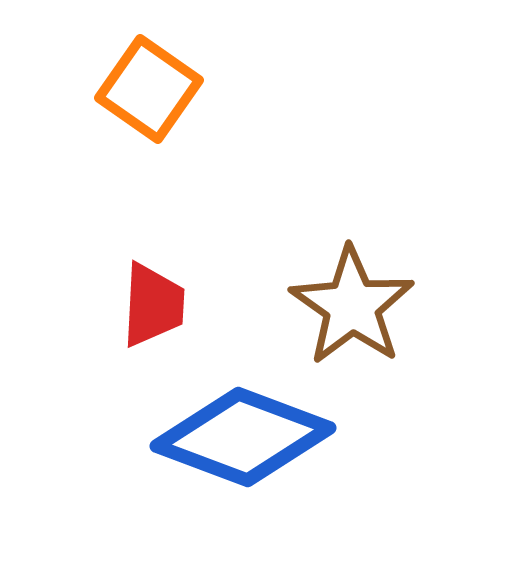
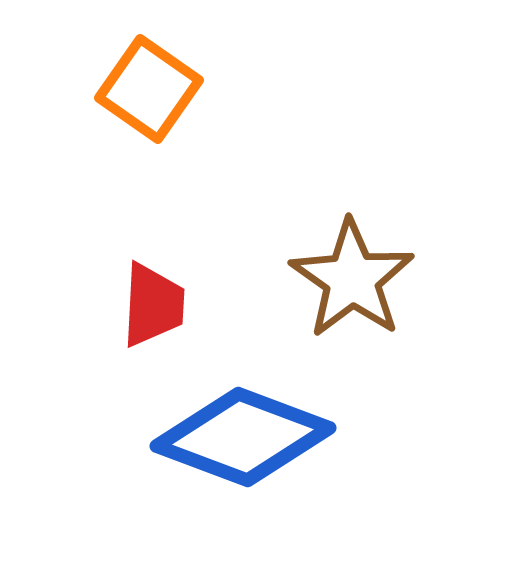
brown star: moved 27 px up
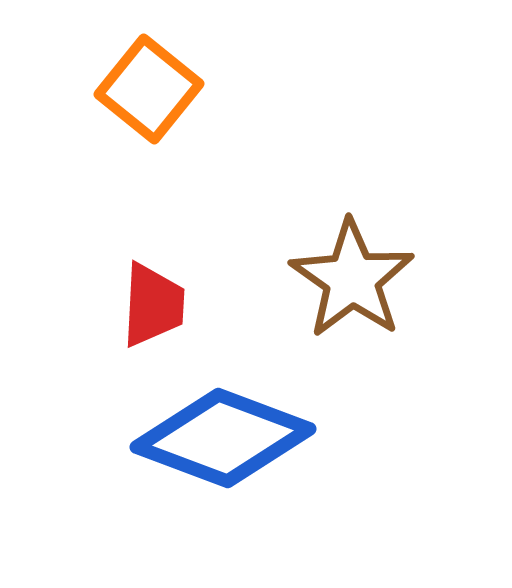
orange square: rotated 4 degrees clockwise
blue diamond: moved 20 px left, 1 px down
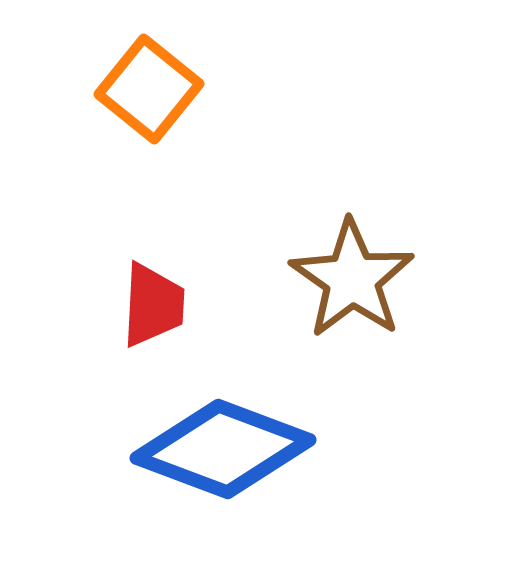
blue diamond: moved 11 px down
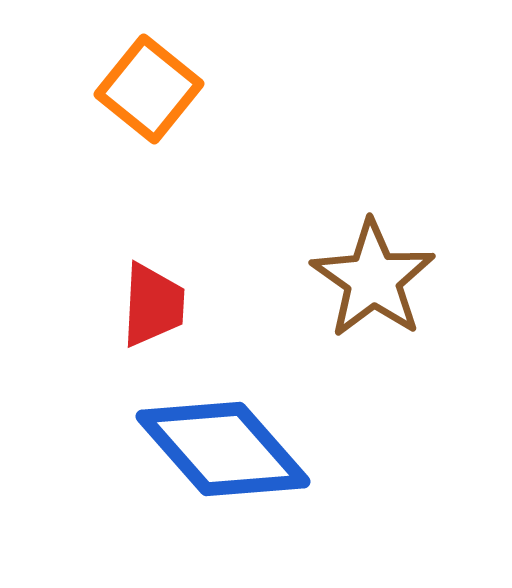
brown star: moved 21 px right
blue diamond: rotated 28 degrees clockwise
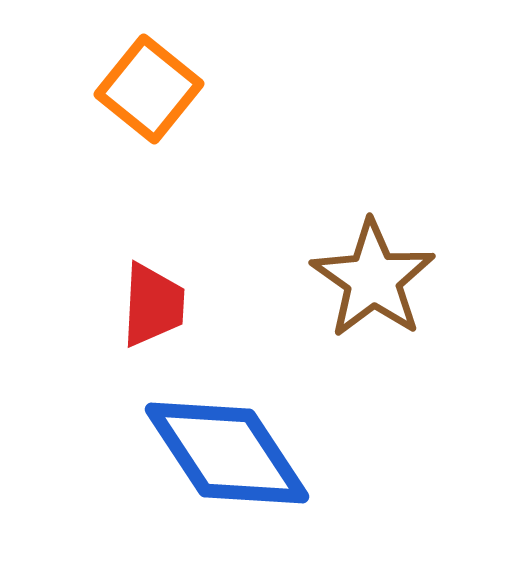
blue diamond: moved 4 px right, 4 px down; rotated 8 degrees clockwise
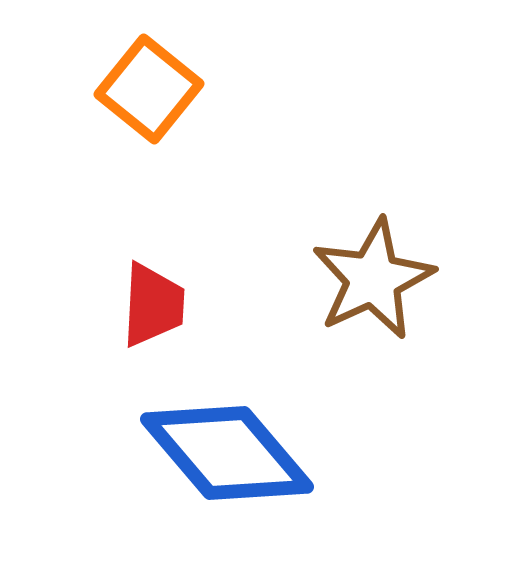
brown star: rotated 12 degrees clockwise
blue diamond: rotated 7 degrees counterclockwise
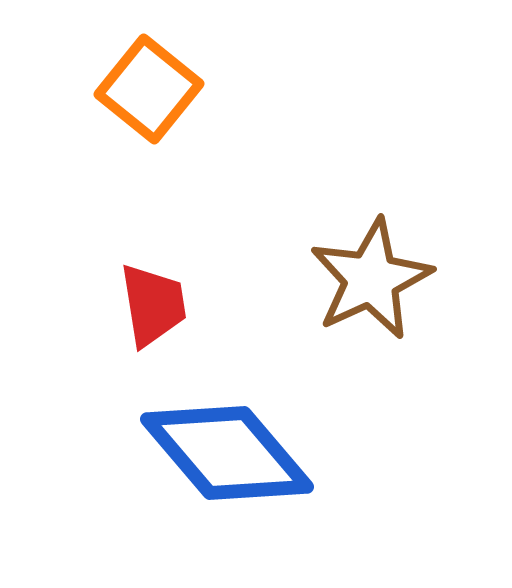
brown star: moved 2 px left
red trapezoid: rotated 12 degrees counterclockwise
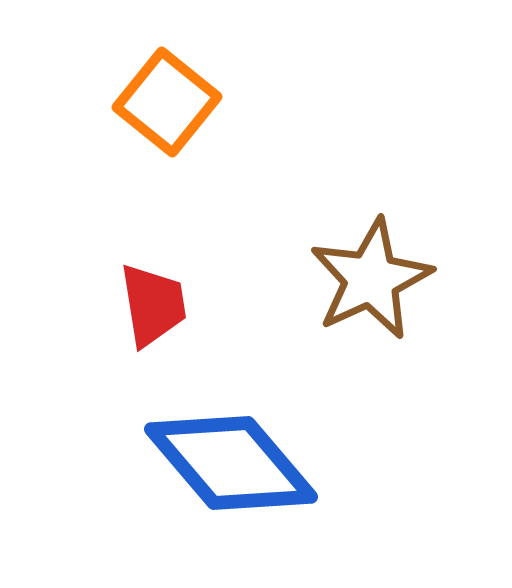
orange square: moved 18 px right, 13 px down
blue diamond: moved 4 px right, 10 px down
